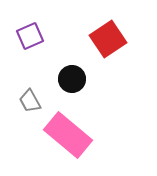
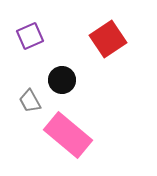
black circle: moved 10 px left, 1 px down
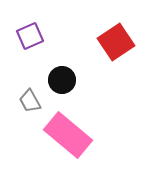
red square: moved 8 px right, 3 px down
